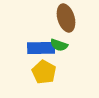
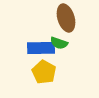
green semicircle: moved 2 px up
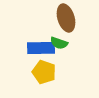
yellow pentagon: rotated 10 degrees counterclockwise
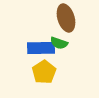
yellow pentagon: rotated 20 degrees clockwise
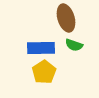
green semicircle: moved 15 px right, 2 px down
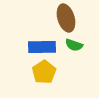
blue rectangle: moved 1 px right, 1 px up
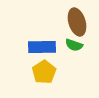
brown ellipse: moved 11 px right, 4 px down
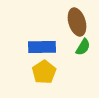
green semicircle: moved 9 px right, 2 px down; rotated 78 degrees counterclockwise
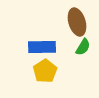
yellow pentagon: moved 1 px right, 1 px up
